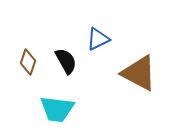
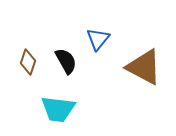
blue triangle: rotated 25 degrees counterclockwise
brown triangle: moved 5 px right, 6 px up
cyan trapezoid: moved 1 px right
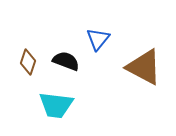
black semicircle: rotated 40 degrees counterclockwise
cyan trapezoid: moved 2 px left, 4 px up
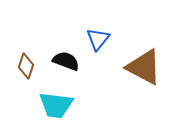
brown diamond: moved 2 px left, 4 px down
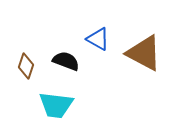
blue triangle: rotated 40 degrees counterclockwise
brown triangle: moved 14 px up
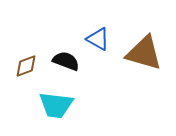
brown triangle: rotated 12 degrees counterclockwise
brown diamond: rotated 50 degrees clockwise
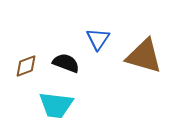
blue triangle: rotated 35 degrees clockwise
brown triangle: moved 3 px down
black semicircle: moved 2 px down
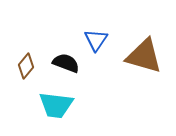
blue triangle: moved 2 px left, 1 px down
brown diamond: rotated 30 degrees counterclockwise
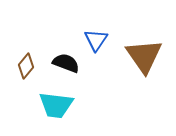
brown triangle: rotated 39 degrees clockwise
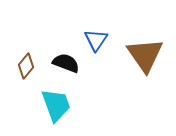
brown triangle: moved 1 px right, 1 px up
cyan trapezoid: rotated 117 degrees counterclockwise
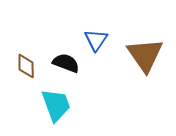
brown diamond: rotated 40 degrees counterclockwise
